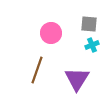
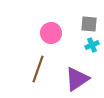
brown line: moved 1 px right, 1 px up
purple triangle: rotated 24 degrees clockwise
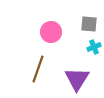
pink circle: moved 1 px up
cyan cross: moved 2 px right, 2 px down
purple triangle: rotated 24 degrees counterclockwise
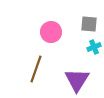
brown line: moved 2 px left
purple triangle: moved 1 px down
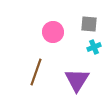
pink circle: moved 2 px right
brown line: moved 3 px down
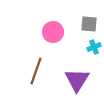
brown line: moved 1 px up
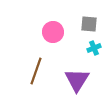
cyan cross: moved 1 px down
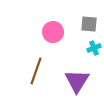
purple triangle: moved 1 px down
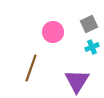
gray square: rotated 30 degrees counterclockwise
cyan cross: moved 2 px left, 1 px up
brown line: moved 5 px left, 3 px up
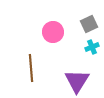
brown line: rotated 24 degrees counterclockwise
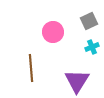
gray square: moved 3 px up
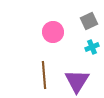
brown line: moved 13 px right, 7 px down
